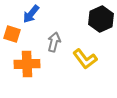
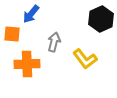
orange square: rotated 12 degrees counterclockwise
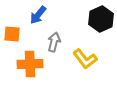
blue arrow: moved 7 px right, 1 px down
orange cross: moved 3 px right
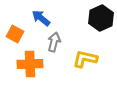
blue arrow: moved 3 px right, 3 px down; rotated 90 degrees clockwise
black hexagon: moved 1 px up
orange square: moved 3 px right; rotated 24 degrees clockwise
yellow L-shape: rotated 140 degrees clockwise
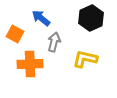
black hexagon: moved 10 px left
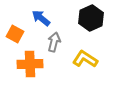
yellow L-shape: rotated 20 degrees clockwise
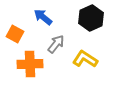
blue arrow: moved 2 px right, 1 px up
gray arrow: moved 2 px right, 2 px down; rotated 24 degrees clockwise
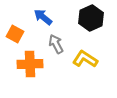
gray arrow: rotated 66 degrees counterclockwise
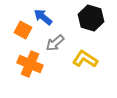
black hexagon: rotated 20 degrees counterclockwise
orange square: moved 8 px right, 4 px up
gray arrow: moved 1 px left, 1 px up; rotated 102 degrees counterclockwise
orange cross: rotated 25 degrees clockwise
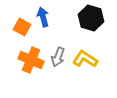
blue arrow: rotated 36 degrees clockwise
orange square: moved 1 px left, 3 px up
gray arrow: moved 3 px right, 14 px down; rotated 30 degrees counterclockwise
orange cross: moved 1 px right, 4 px up
